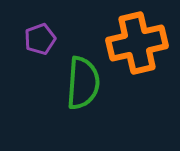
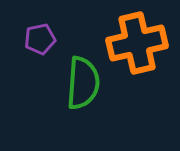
purple pentagon: rotated 8 degrees clockwise
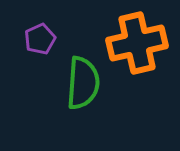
purple pentagon: rotated 12 degrees counterclockwise
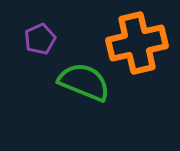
green semicircle: moved 1 px right, 1 px up; rotated 72 degrees counterclockwise
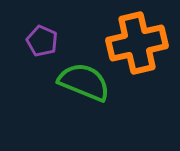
purple pentagon: moved 2 px right, 2 px down; rotated 24 degrees counterclockwise
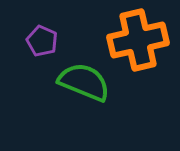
orange cross: moved 1 px right, 3 px up
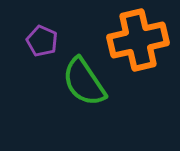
green semicircle: rotated 146 degrees counterclockwise
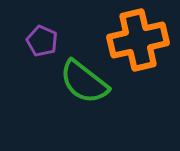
green semicircle: rotated 18 degrees counterclockwise
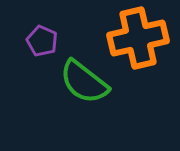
orange cross: moved 2 px up
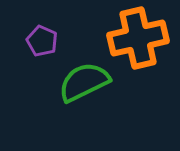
green semicircle: rotated 116 degrees clockwise
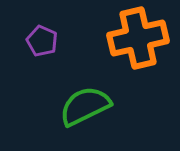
green semicircle: moved 1 px right, 24 px down
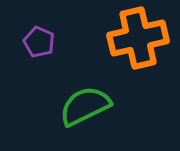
purple pentagon: moved 3 px left, 1 px down
